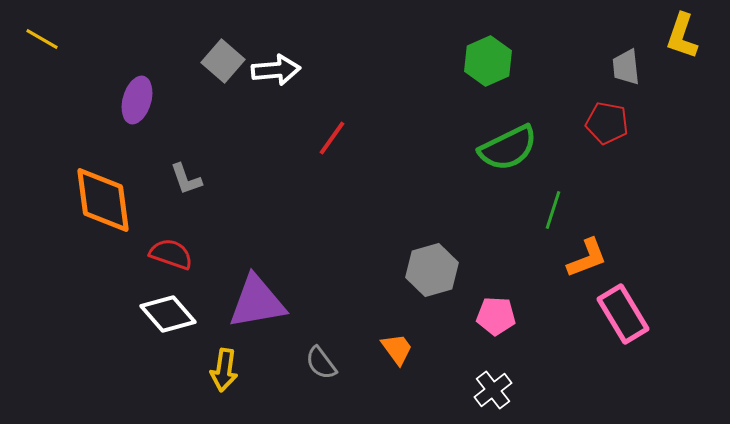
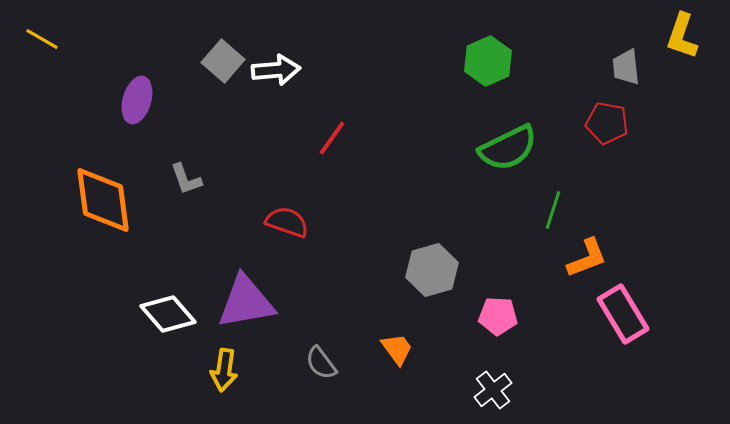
red semicircle: moved 116 px right, 32 px up
purple triangle: moved 11 px left
pink pentagon: moved 2 px right
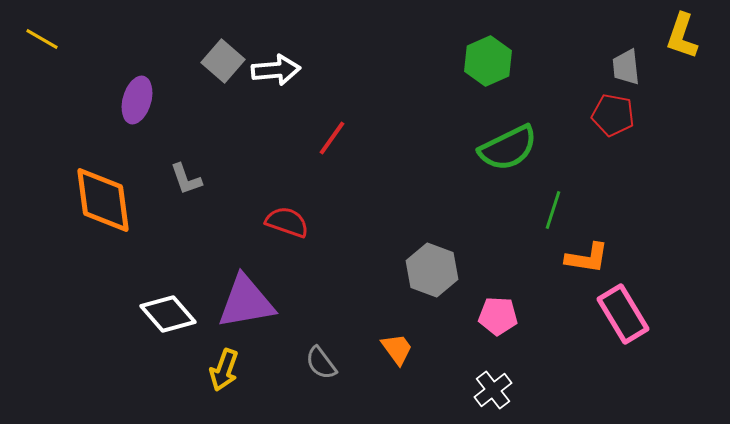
red pentagon: moved 6 px right, 8 px up
orange L-shape: rotated 30 degrees clockwise
gray hexagon: rotated 24 degrees counterclockwise
yellow arrow: rotated 12 degrees clockwise
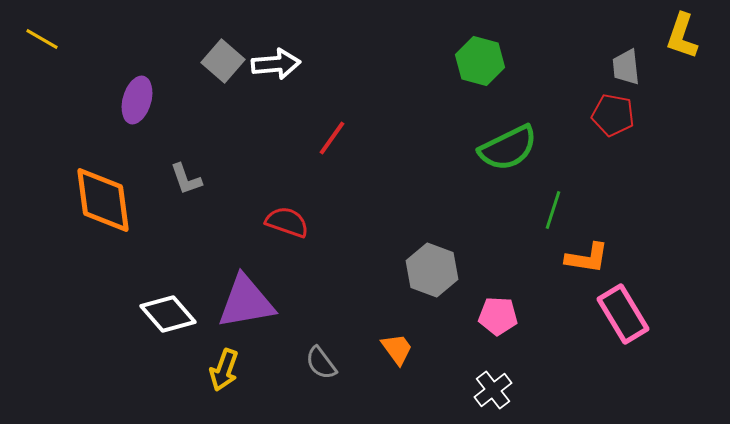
green hexagon: moved 8 px left; rotated 21 degrees counterclockwise
white arrow: moved 6 px up
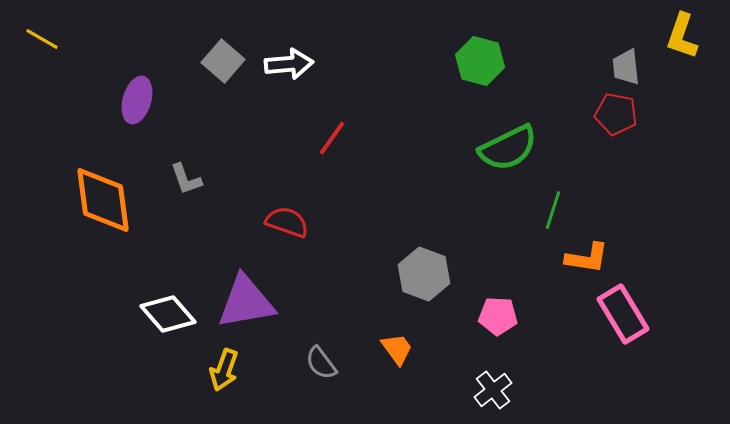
white arrow: moved 13 px right
red pentagon: moved 3 px right, 1 px up
gray hexagon: moved 8 px left, 4 px down
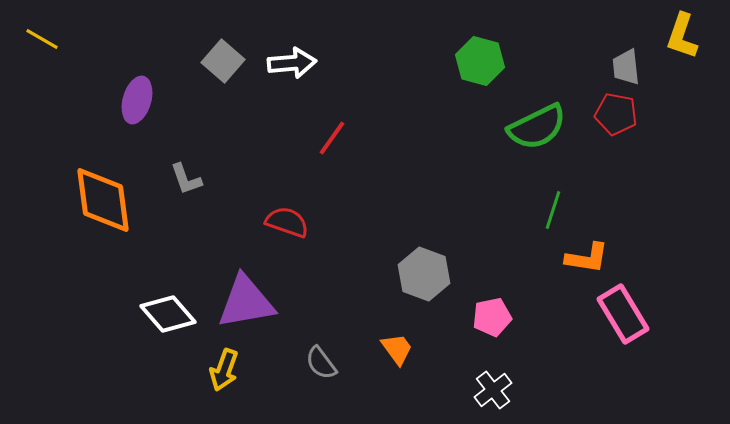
white arrow: moved 3 px right, 1 px up
green semicircle: moved 29 px right, 21 px up
pink pentagon: moved 6 px left, 1 px down; rotated 15 degrees counterclockwise
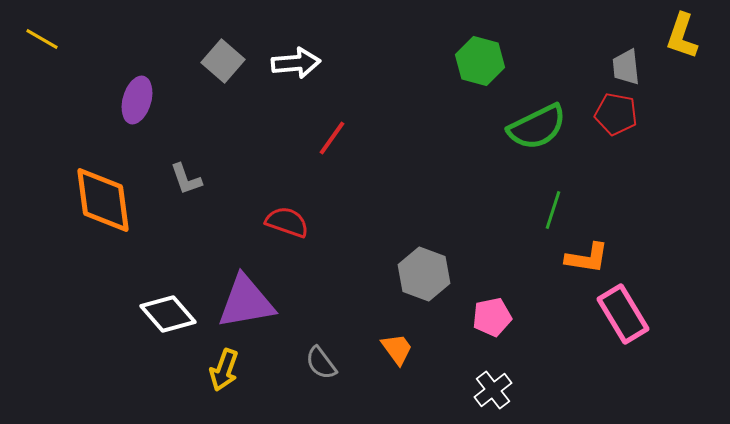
white arrow: moved 4 px right
